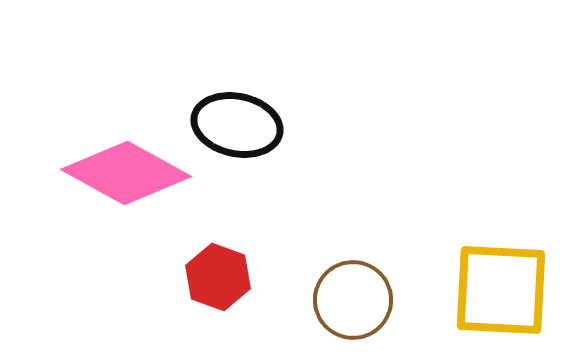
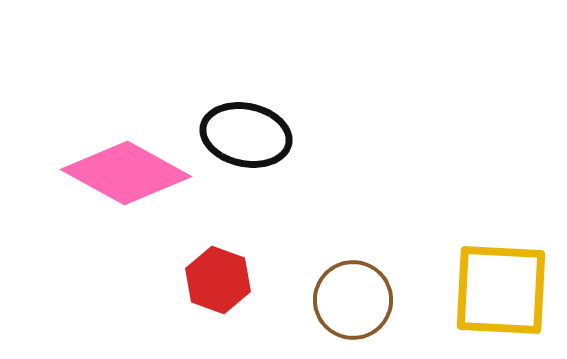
black ellipse: moved 9 px right, 10 px down
red hexagon: moved 3 px down
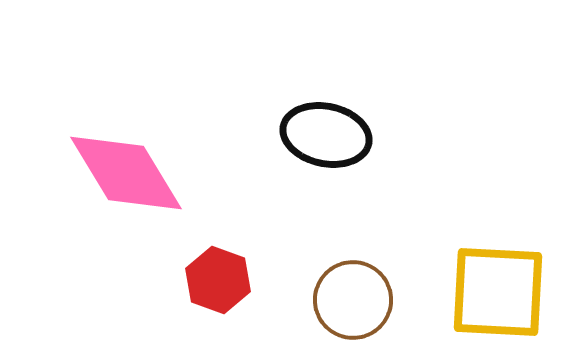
black ellipse: moved 80 px right
pink diamond: rotated 30 degrees clockwise
yellow square: moved 3 px left, 2 px down
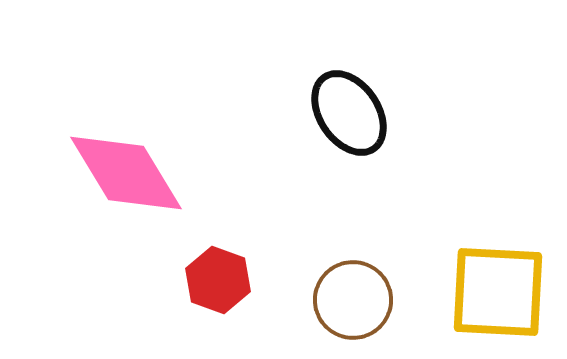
black ellipse: moved 23 px right, 22 px up; rotated 44 degrees clockwise
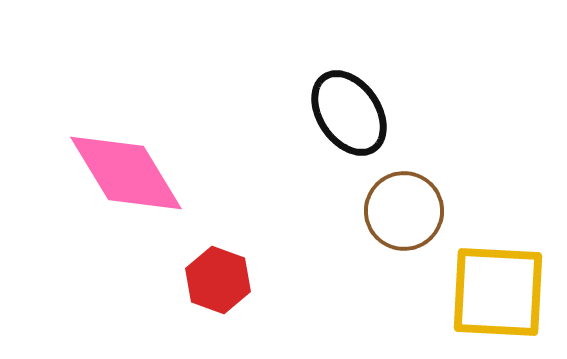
brown circle: moved 51 px right, 89 px up
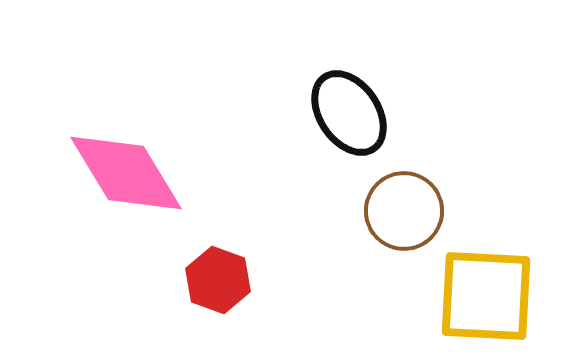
yellow square: moved 12 px left, 4 px down
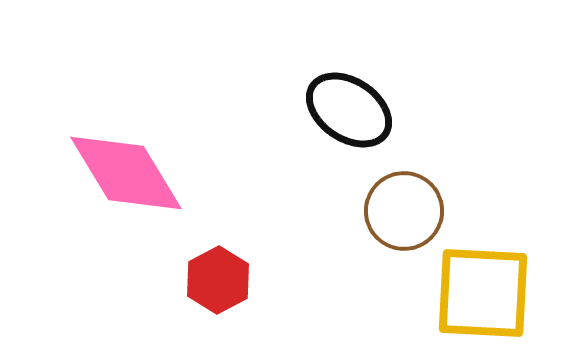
black ellipse: moved 3 px up; rotated 22 degrees counterclockwise
red hexagon: rotated 12 degrees clockwise
yellow square: moved 3 px left, 3 px up
